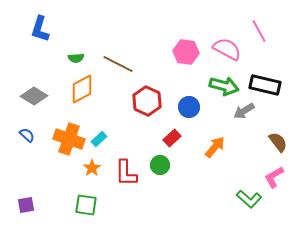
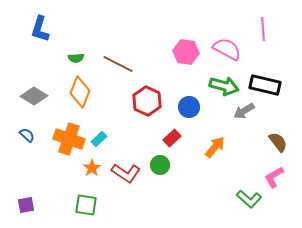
pink line: moved 4 px right, 2 px up; rotated 25 degrees clockwise
orange diamond: moved 2 px left, 3 px down; rotated 40 degrees counterclockwise
red L-shape: rotated 56 degrees counterclockwise
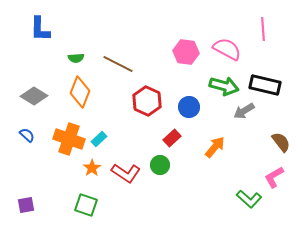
blue L-shape: rotated 16 degrees counterclockwise
brown semicircle: moved 3 px right
green square: rotated 10 degrees clockwise
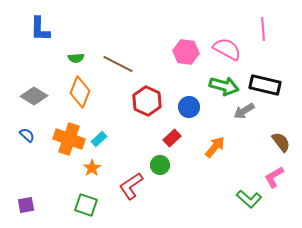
red L-shape: moved 5 px right, 13 px down; rotated 112 degrees clockwise
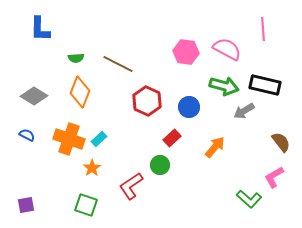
blue semicircle: rotated 14 degrees counterclockwise
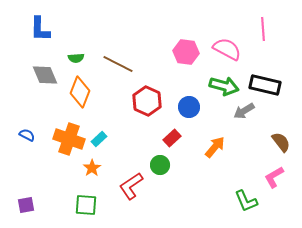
gray diamond: moved 11 px right, 21 px up; rotated 36 degrees clockwise
green L-shape: moved 3 px left, 2 px down; rotated 25 degrees clockwise
green square: rotated 15 degrees counterclockwise
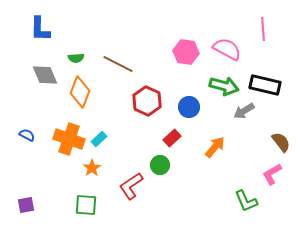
pink L-shape: moved 2 px left, 3 px up
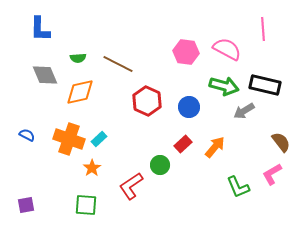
green semicircle: moved 2 px right
orange diamond: rotated 56 degrees clockwise
red rectangle: moved 11 px right, 6 px down
green L-shape: moved 8 px left, 14 px up
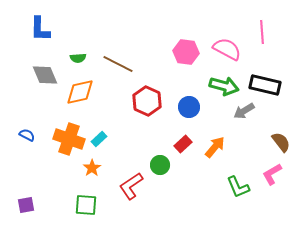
pink line: moved 1 px left, 3 px down
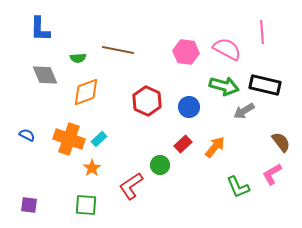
brown line: moved 14 px up; rotated 16 degrees counterclockwise
orange diamond: moved 6 px right; rotated 8 degrees counterclockwise
purple square: moved 3 px right; rotated 18 degrees clockwise
